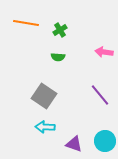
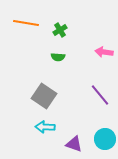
cyan circle: moved 2 px up
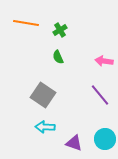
pink arrow: moved 9 px down
green semicircle: rotated 64 degrees clockwise
gray square: moved 1 px left, 1 px up
purple triangle: moved 1 px up
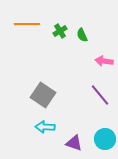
orange line: moved 1 px right, 1 px down; rotated 10 degrees counterclockwise
green cross: moved 1 px down
green semicircle: moved 24 px right, 22 px up
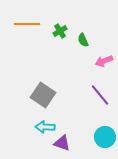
green semicircle: moved 1 px right, 5 px down
pink arrow: rotated 30 degrees counterclockwise
cyan circle: moved 2 px up
purple triangle: moved 12 px left
